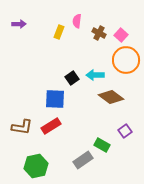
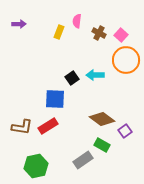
brown diamond: moved 9 px left, 22 px down
red rectangle: moved 3 px left
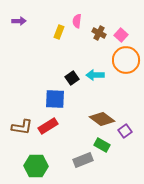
purple arrow: moved 3 px up
gray rectangle: rotated 12 degrees clockwise
green hexagon: rotated 15 degrees clockwise
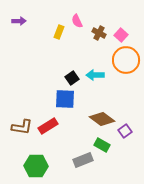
pink semicircle: rotated 32 degrees counterclockwise
blue square: moved 10 px right
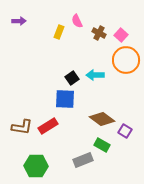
purple square: rotated 24 degrees counterclockwise
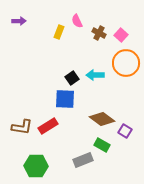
orange circle: moved 3 px down
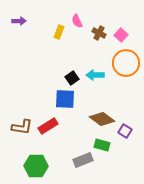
green rectangle: rotated 14 degrees counterclockwise
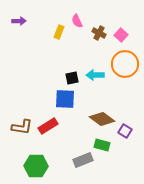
orange circle: moved 1 px left, 1 px down
black square: rotated 24 degrees clockwise
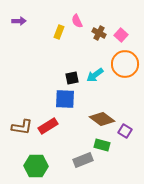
cyan arrow: rotated 36 degrees counterclockwise
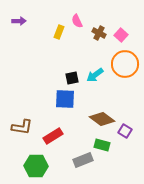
red rectangle: moved 5 px right, 10 px down
